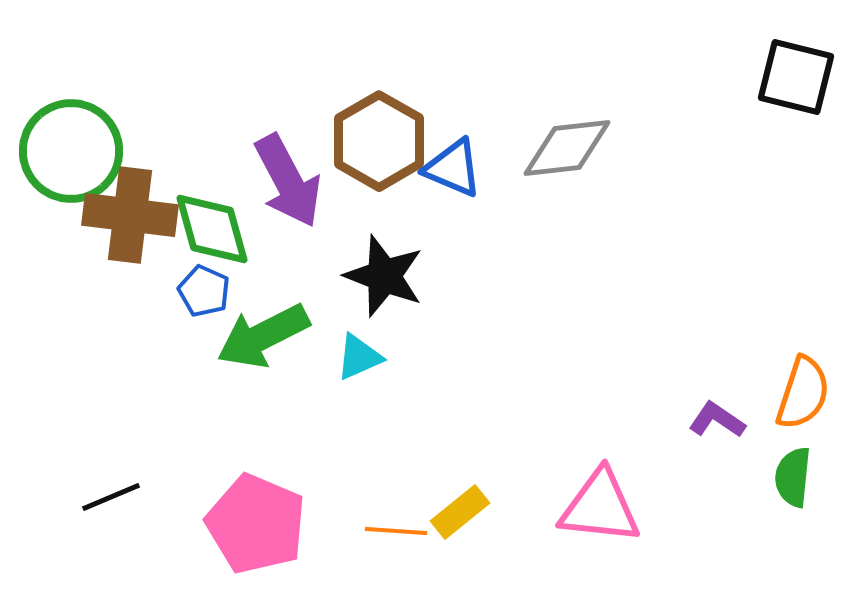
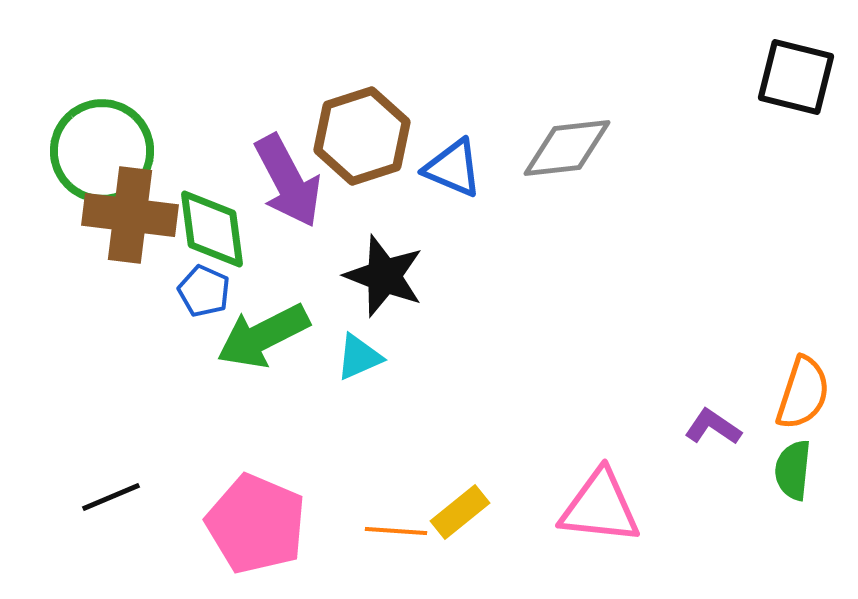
brown hexagon: moved 17 px left, 5 px up; rotated 12 degrees clockwise
green circle: moved 31 px right
green diamond: rotated 8 degrees clockwise
purple L-shape: moved 4 px left, 7 px down
green semicircle: moved 7 px up
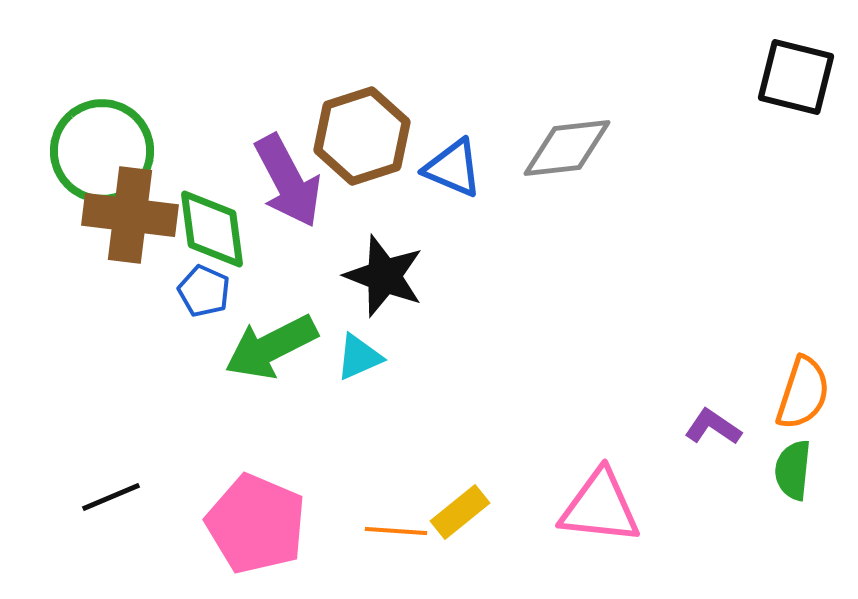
green arrow: moved 8 px right, 11 px down
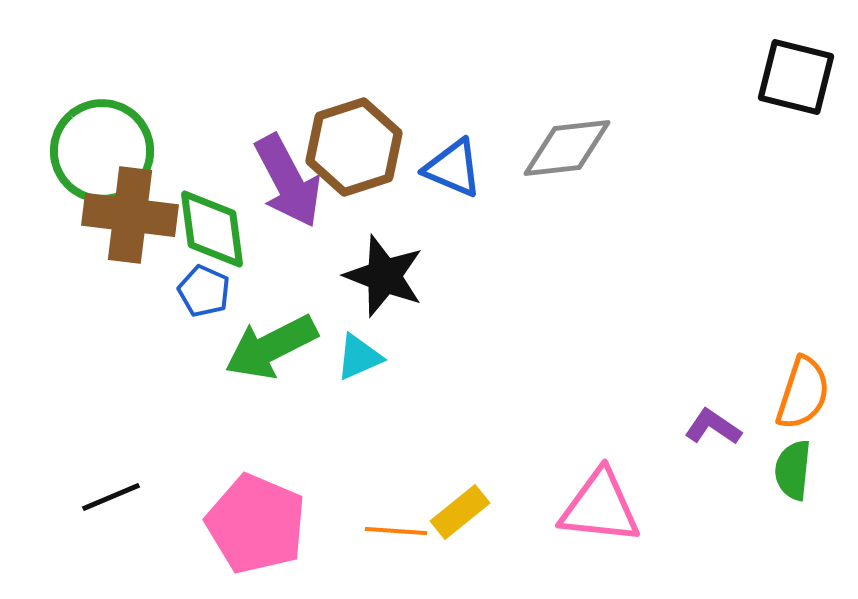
brown hexagon: moved 8 px left, 11 px down
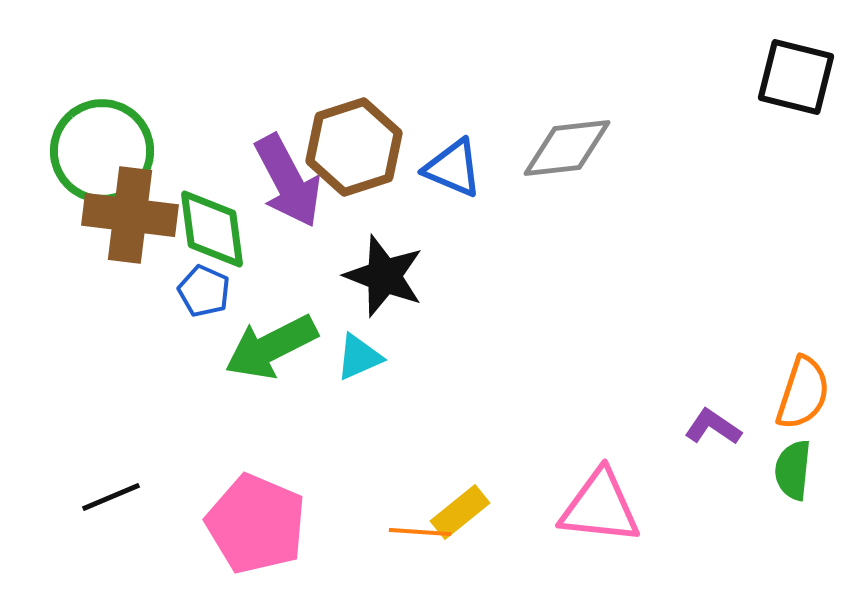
orange line: moved 24 px right, 1 px down
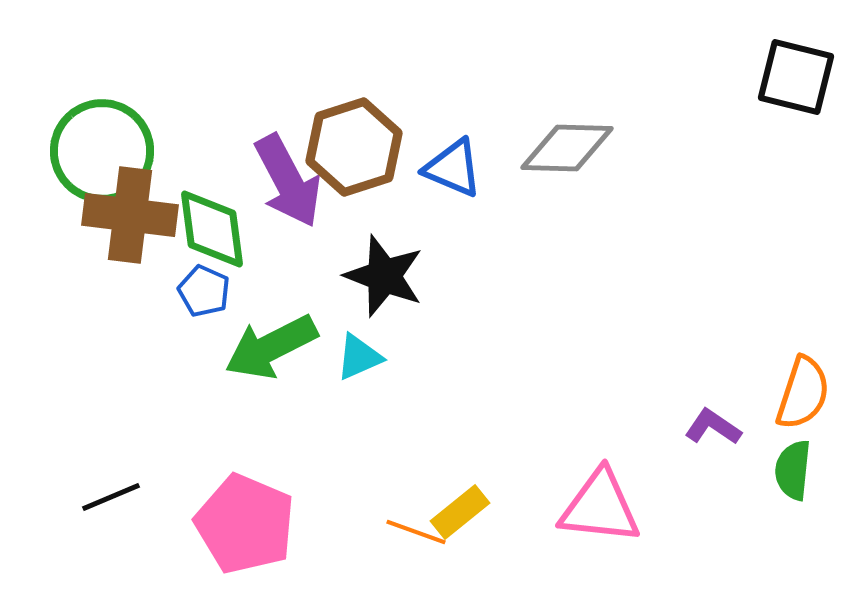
gray diamond: rotated 8 degrees clockwise
pink pentagon: moved 11 px left
orange line: moved 4 px left; rotated 16 degrees clockwise
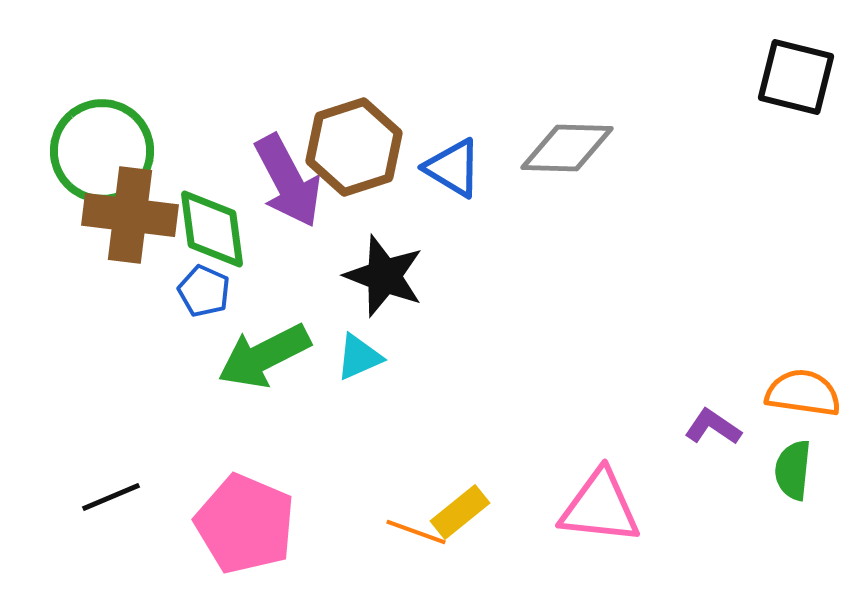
blue triangle: rotated 8 degrees clockwise
green arrow: moved 7 px left, 9 px down
orange semicircle: rotated 100 degrees counterclockwise
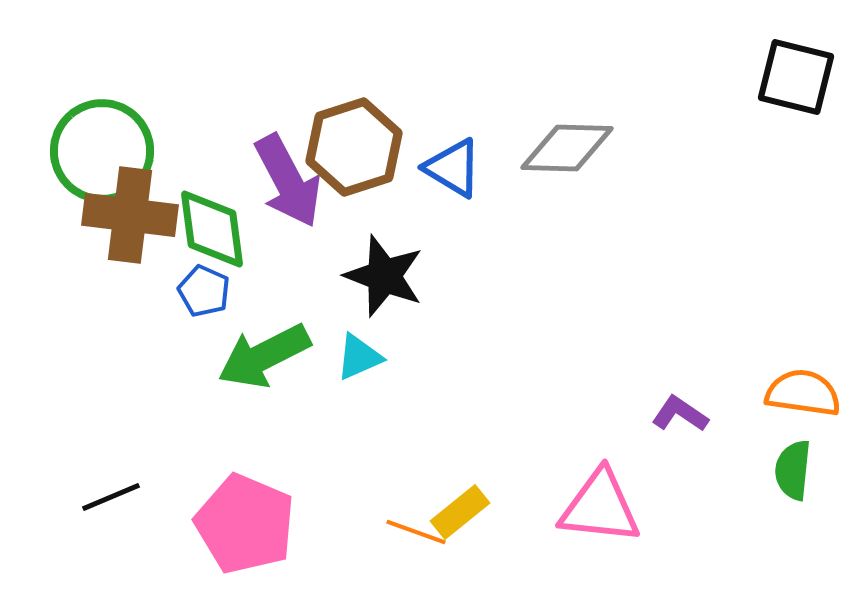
purple L-shape: moved 33 px left, 13 px up
